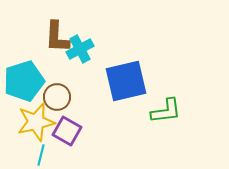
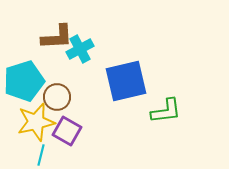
brown L-shape: rotated 96 degrees counterclockwise
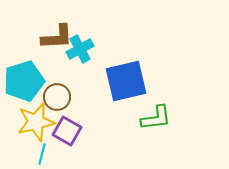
green L-shape: moved 10 px left, 7 px down
cyan line: moved 1 px right, 1 px up
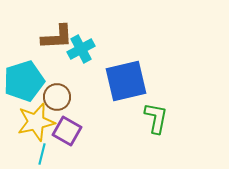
cyan cross: moved 1 px right
green L-shape: rotated 72 degrees counterclockwise
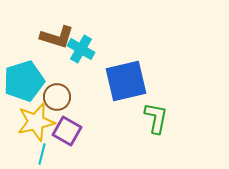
brown L-shape: rotated 20 degrees clockwise
cyan cross: rotated 32 degrees counterclockwise
